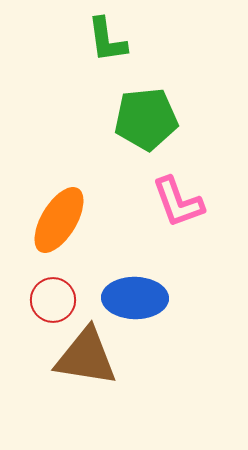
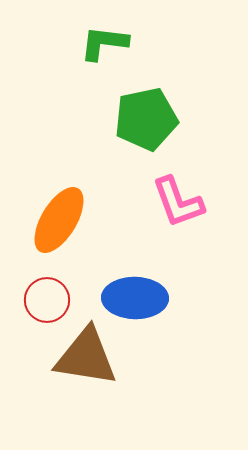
green L-shape: moved 3 px left, 3 px down; rotated 105 degrees clockwise
green pentagon: rotated 6 degrees counterclockwise
red circle: moved 6 px left
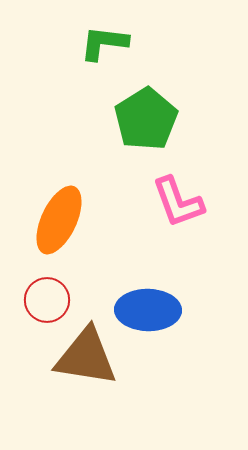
green pentagon: rotated 20 degrees counterclockwise
orange ellipse: rotated 6 degrees counterclockwise
blue ellipse: moved 13 px right, 12 px down
